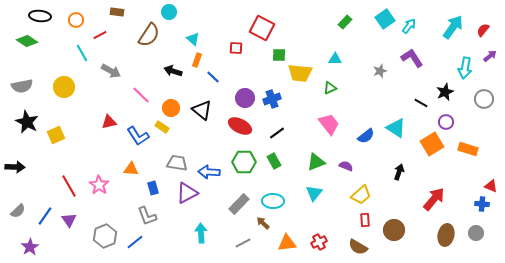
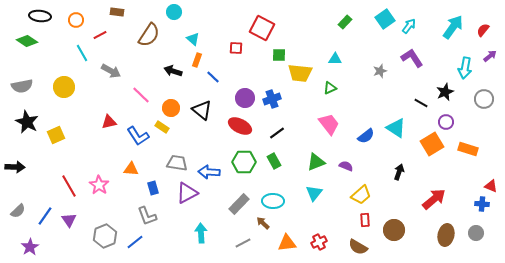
cyan circle at (169, 12): moved 5 px right
red arrow at (434, 199): rotated 10 degrees clockwise
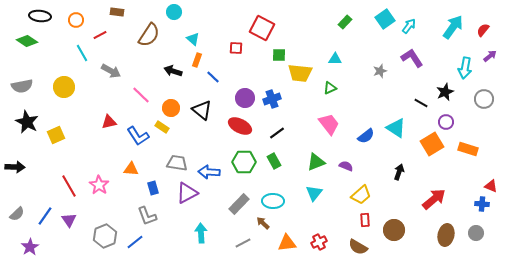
gray semicircle at (18, 211): moved 1 px left, 3 px down
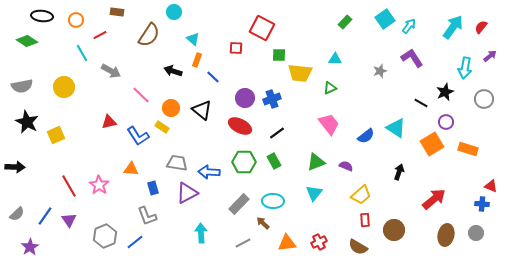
black ellipse at (40, 16): moved 2 px right
red semicircle at (483, 30): moved 2 px left, 3 px up
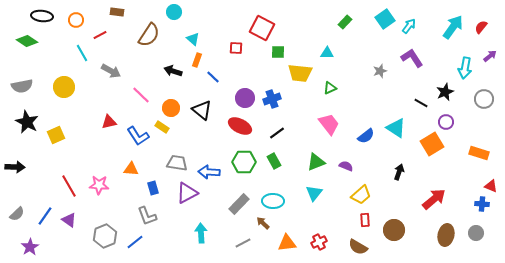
green square at (279, 55): moved 1 px left, 3 px up
cyan triangle at (335, 59): moved 8 px left, 6 px up
orange rectangle at (468, 149): moved 11 px right, 4 px down
pink star at (99, 185): rotated 30 degrees counterclockwise
purple triangle at (69, 220): rotated 21 degrees counterclockwise
